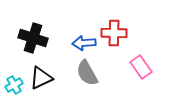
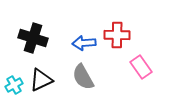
red cross: moved 3 px right, 2 px down
gray semicircle: moved 4 px left, 4 px down
black triangle: moved 2 px down
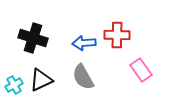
pink rectangle: moved 3 px down
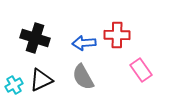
black cross: moved 2 px right
